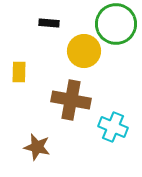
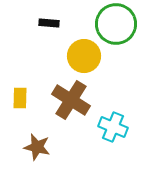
yellow circle: moved 5 px down
yellow rectangle: moved 1 px right, 26 px down
brown cross: rotated 21 degrees clockwise
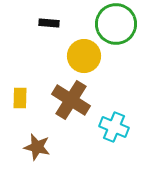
cyan cross: moved 1 px right
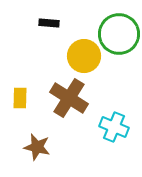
green circle: moved 3 px right, 10 px down
brown cross: moved 2 px left, 2 px up
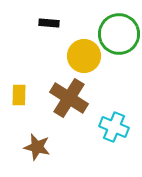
yellow rectangle: moved 1 px left, 3 px up
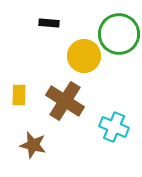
brown cross: moved 4 px left, 3 px down
brown star: moved 4 px left, 2 px up
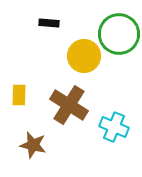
brown cross: moved 4 px right, 4 px down
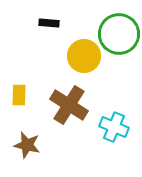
brown star: moved 6 px left
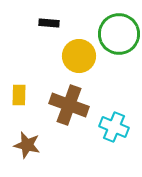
yellow circle: moved 5 px left
brown cross: rotated 12 degrees counterclockwise
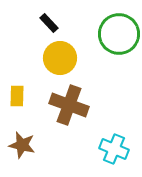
black rectangle: rotated 42 degrees clockwise
yellow circle: moved 19 px left, 2 px down
yellow rectangle: moved 2 px left, 1 px down
cyan cross: moved 22 px down
brown star: moved 5 px left
